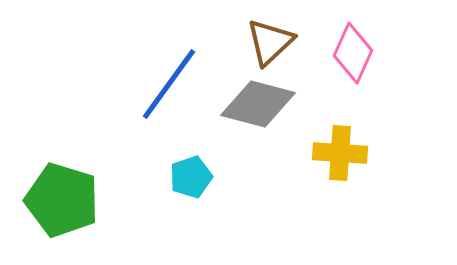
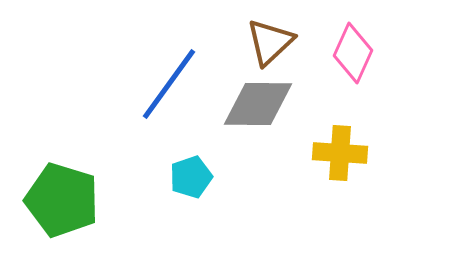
gray diamond: rotated 14 degrees counterclockwise
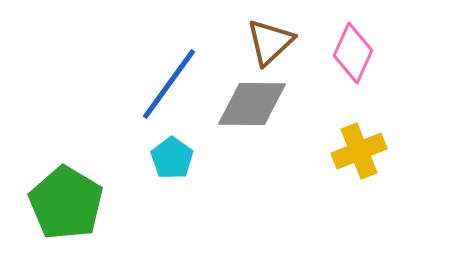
gray diamond: moved 6 px left
yellow cross: moved 19 px right, 2 px up; rotated 26 degrees counterclockwise
cyan pentagon: moved 19 px left, 19 px up; rotated 18 degrees counterclockwise
green pentagon: moved 4 px right, 3 px down; rotated 14 degrees clockwise
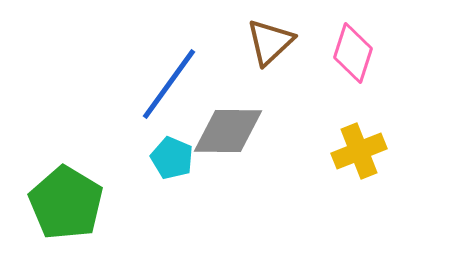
pink diamond: rotated 6 degrees counterclockwise
gray diamond: moved 24 px left, 27 px down
cyan pentagon: rotated 12 degrees counterclockwise
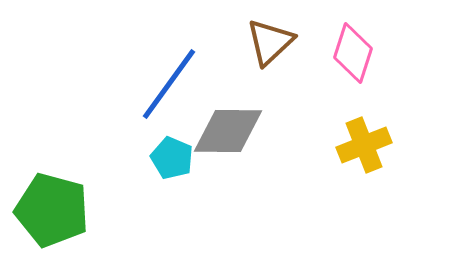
yellow cross: moved 5 px right, 6 px up
green pentagon: moved 14 px left, 7 px down; rotated 16 degrees counterclockwise
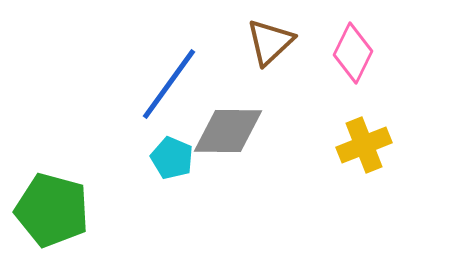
pink diamond: rotated 8 degrees clockwise
